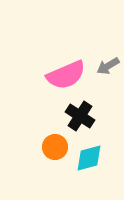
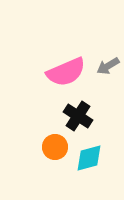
pink semicircle: moved 3 px up
black cross: moved 2 px left
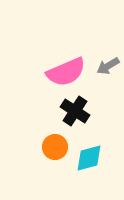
black cross: moved 3 px left, 5 px up
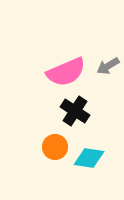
cyan diamond: rotated 24 degrees clockwise
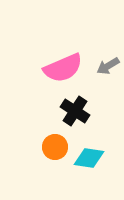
pink semicircle: moved 3 px left, 4 px up
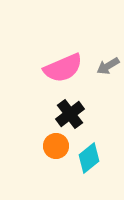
black cross: moved 5 px left, 3 px down; rotated 20 degrees clockwise
orange circle: moved 1 px right, 1 px up
cyan diamond: rotated 48 degrees counterclockwise
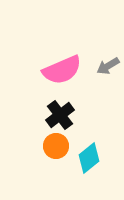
pink semicircle: moved 1 px left, 2 px down
black cross: moved 10 px left, 1 px down
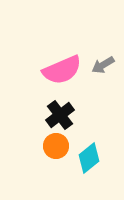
gray arrow: moved 5 px left, 1 px up
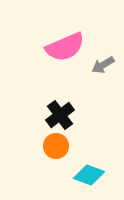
pink semicircle: moved 3 px right, 23 px up
cyan diamond: moved 17 px down; rotated 60 degrees clockwise
